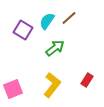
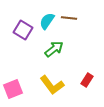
brown line: rotated 49 degrees clockwise
green arrow: moved 1 px left, 1 px down
yellow L-shape: rotated 105 degrees clockwise
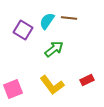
red rectangle: rotated 32 degrees clockwise
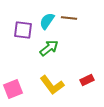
purple square: rotated 24 degrees counterclockwise
green arrow: moved 5 px left, 1 px up
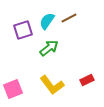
brown line: rotated 35 degrees counterclockwise
purple square: rotated 24 degrees counterclockwise
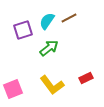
red rectangle: moved 1 px left, 2 px up
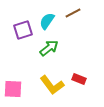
brown line: moved 4 px right, 5 px up
red rectangle: moved 7 px left, 1 px down; rotated 48 degrees clockwise
pink square: rotated 24 degrees clockwise
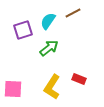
cyan semicircle: moved 1 px right
yellow L-shape: moved 2 px down; rotated 70 degrees clockwise
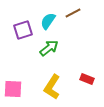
red rectangle: moved 8 px right
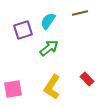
brown line: moved 7 px right; rotated 14 degrees clockwise
red rectangle: rotated 24 degrees clockwise
pink square: rotated 12 degrees counterclockwise
